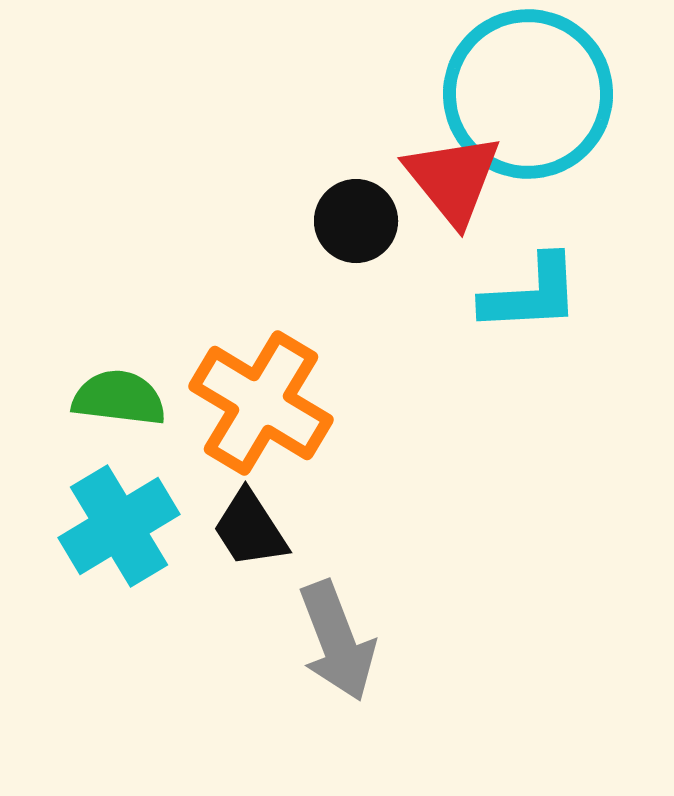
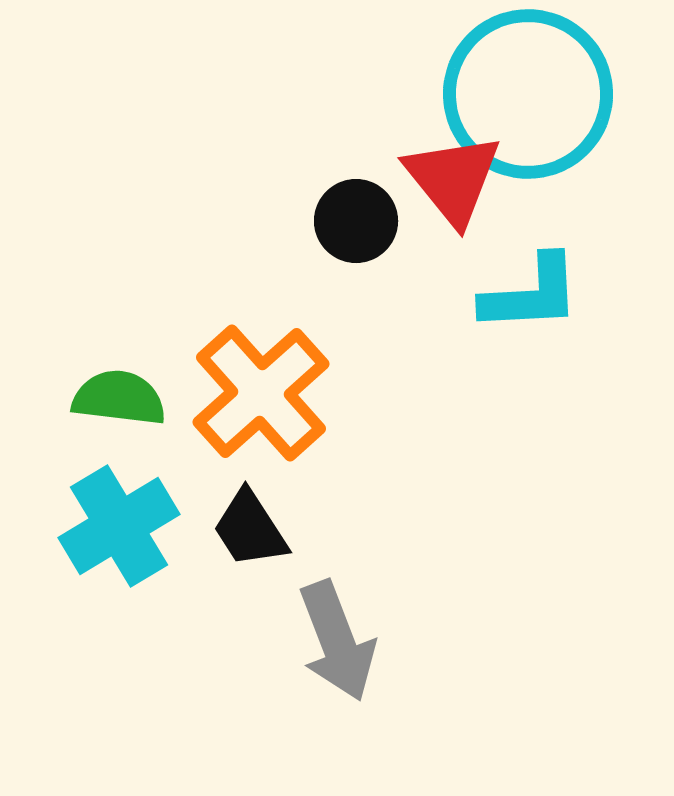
orange cross: moved 10 px up; rotated 17 degrees clockwise
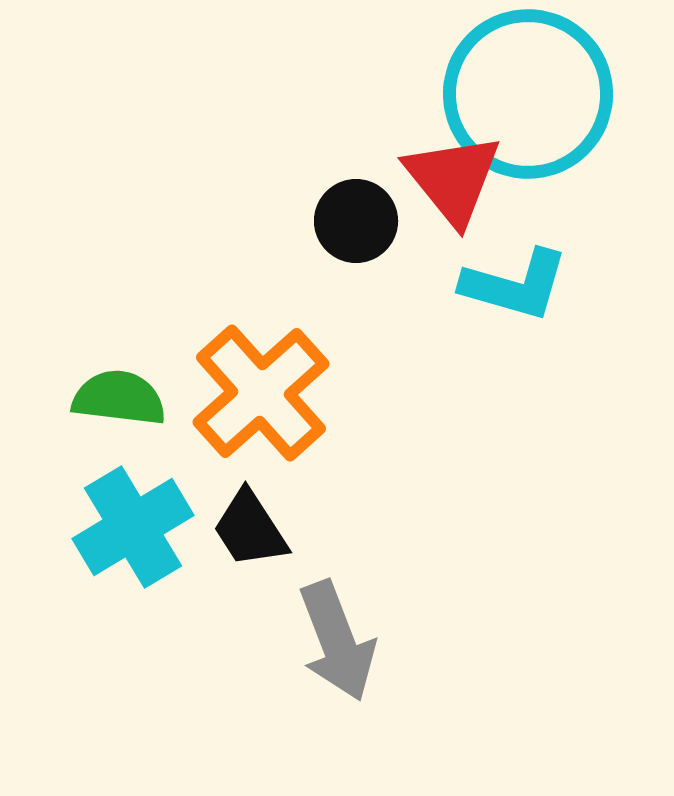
cyan L-shape: moved 16 px left, 9 px up; rotated 19 degrees clockwise
cyan cross: moved 14 px right, 1 px down
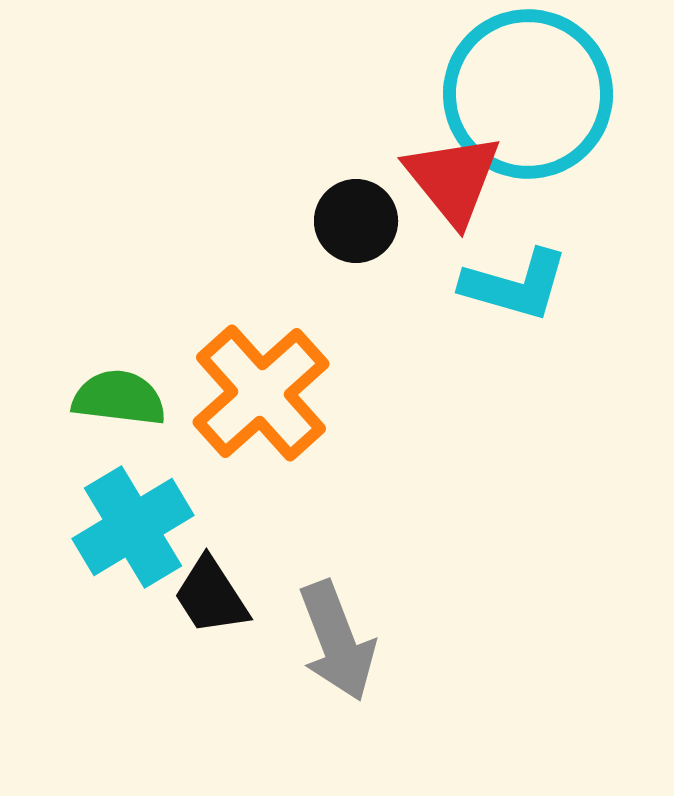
black trapezoid: moved 39 px left, 67 px down
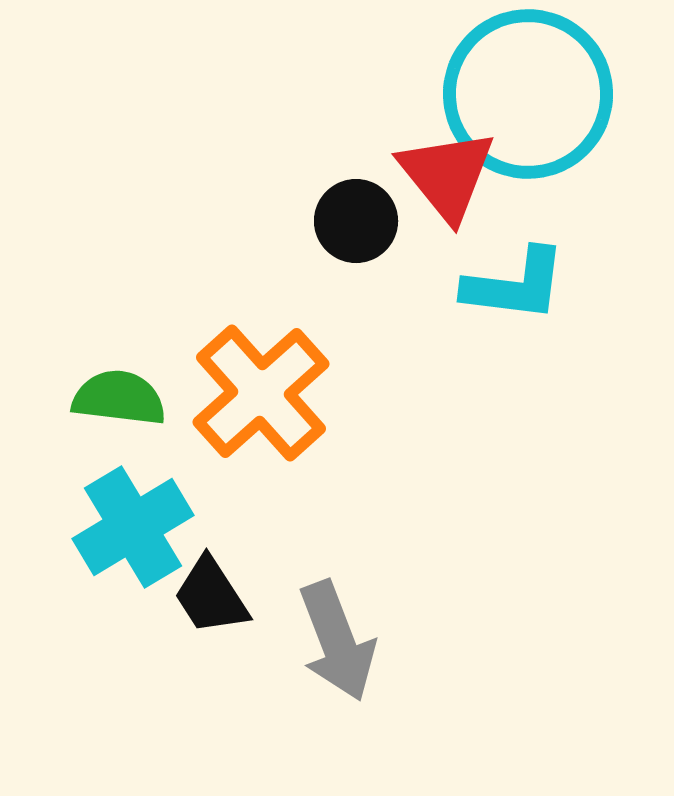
red triangle: moved 6 px left, 4 px up
cyan L-shape: rotated 9 degrees counterclockwise
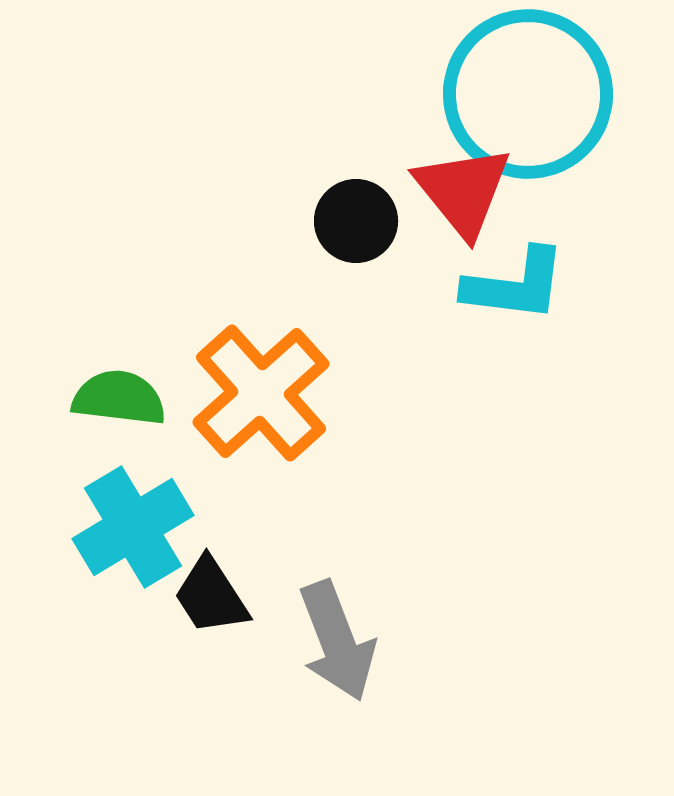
red triangle: moved 16 px right, 16 px down
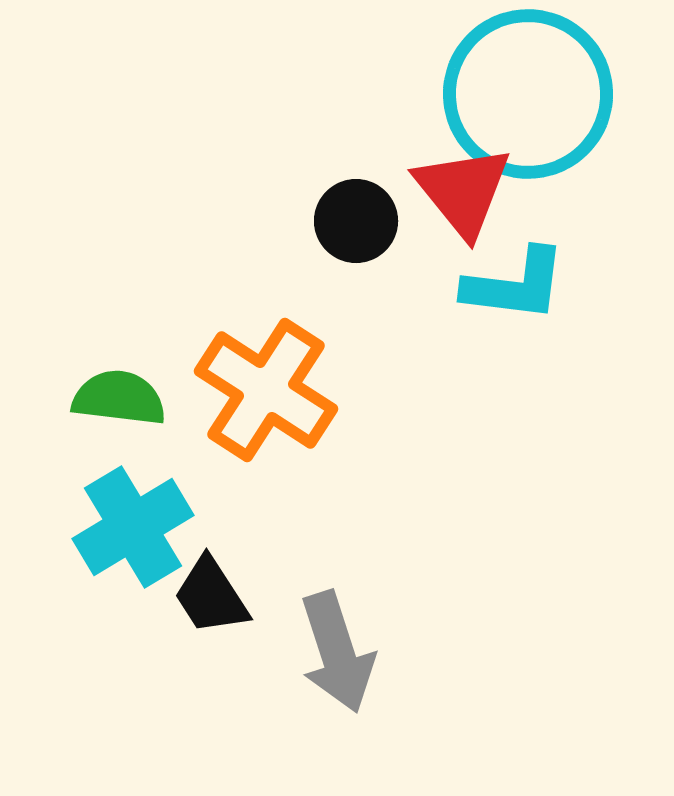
orange cross: moved 5 px right, 3 px up; rotated 15 degrees counterclockwise
gray arrow: moved 11 px down; rotated 3 degrees clockwise
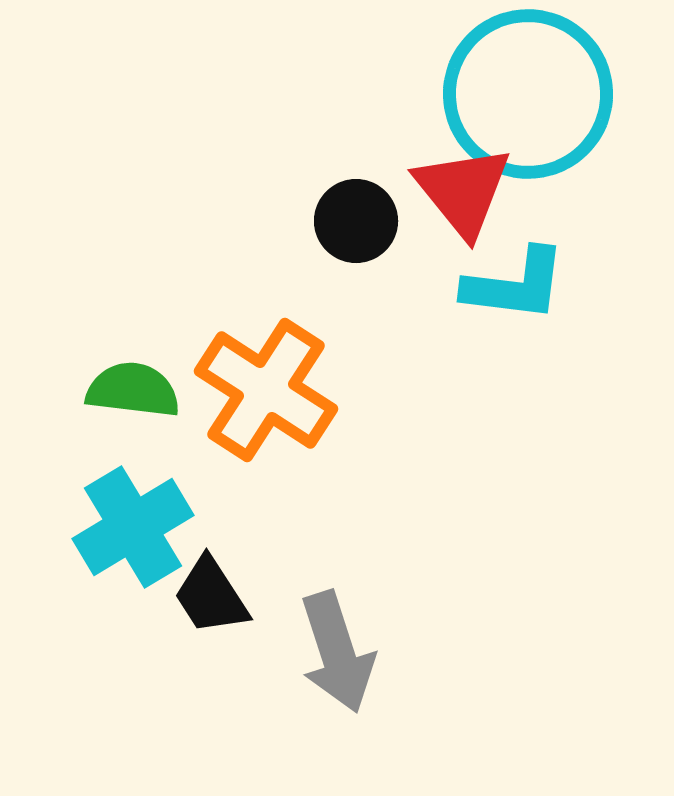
green semicircle: moved 14 px right, 8 px up
